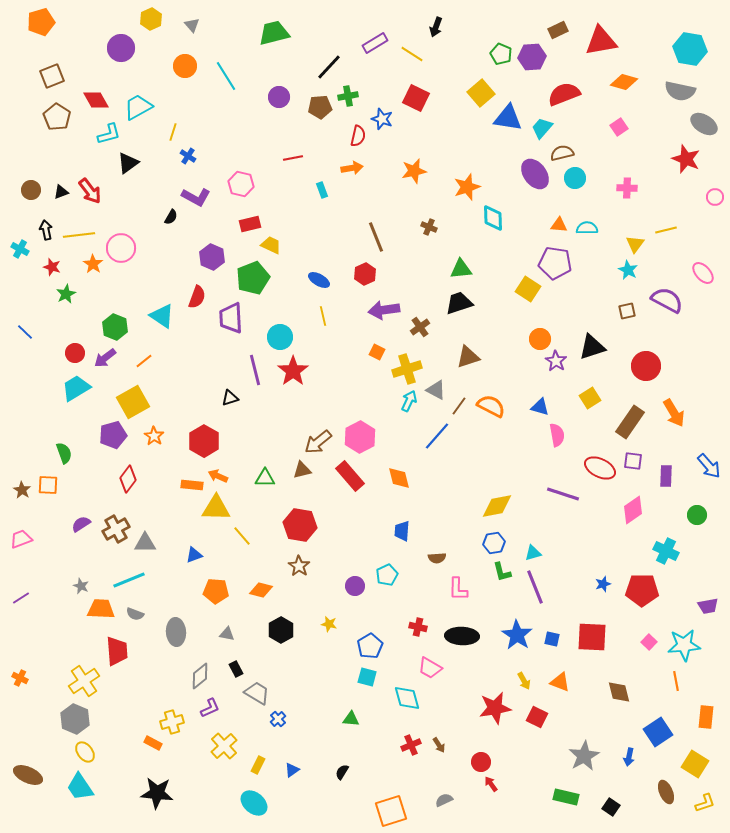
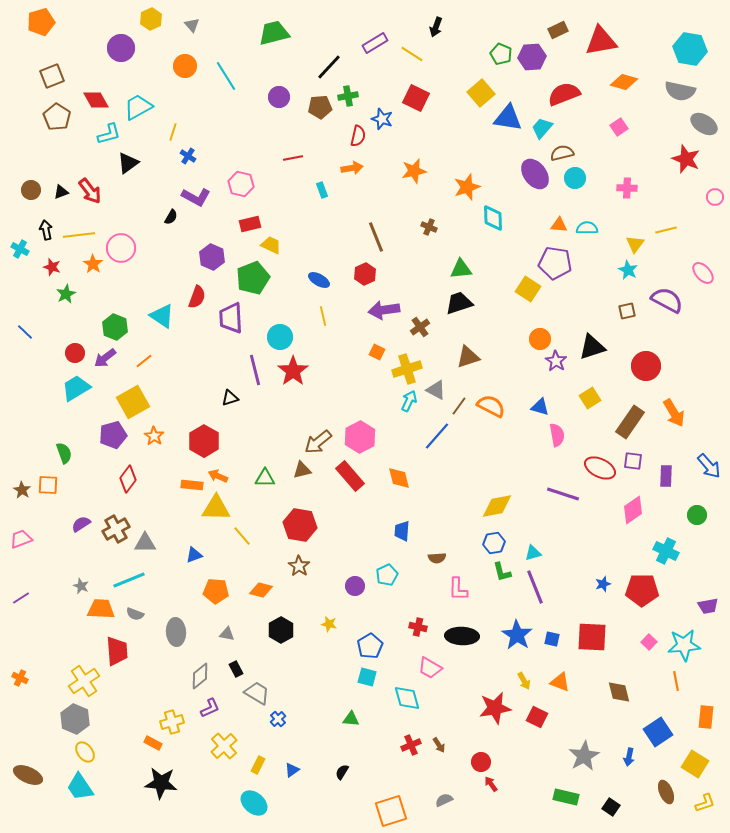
black star at (157, 793): moved 4 px right, 10 px up
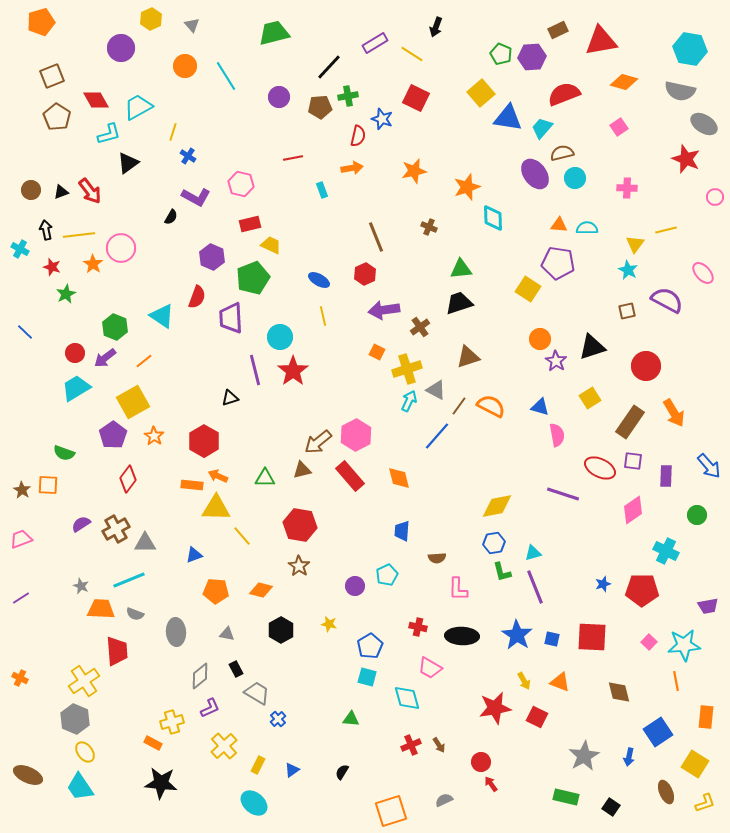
purple pentagon at (555, 263): moved 3 px right
purple pentagon at (113, 435): rotated 20 degrees counterclockwise
pink hexagon at (360, 437): moved 4 px left, 2 px up
green semicircle at (64, 453): rotated 130 degrees clockwise
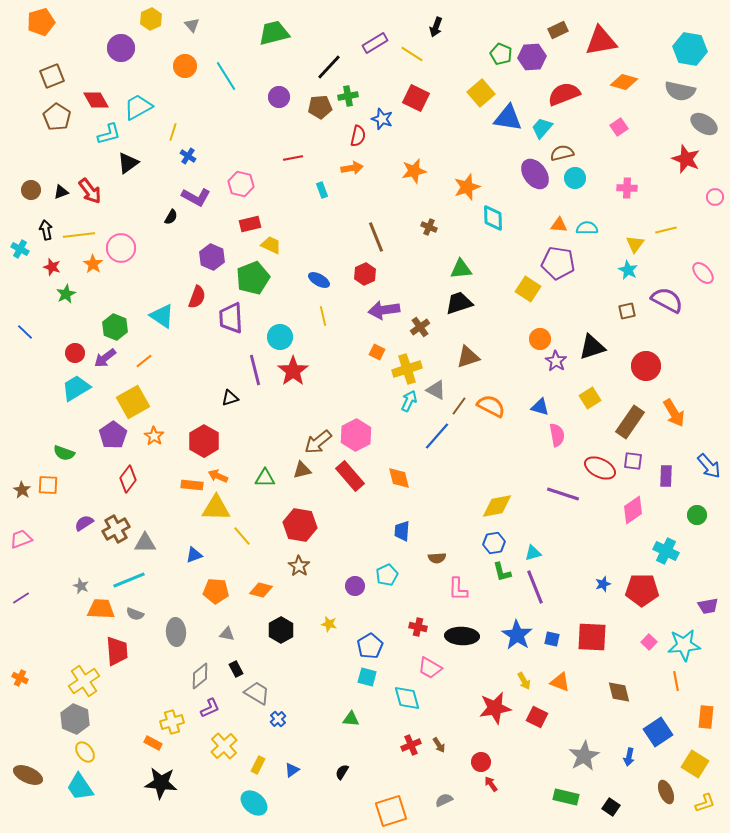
purple semicircle at (81, 524): moved 3 px right, 1 px up
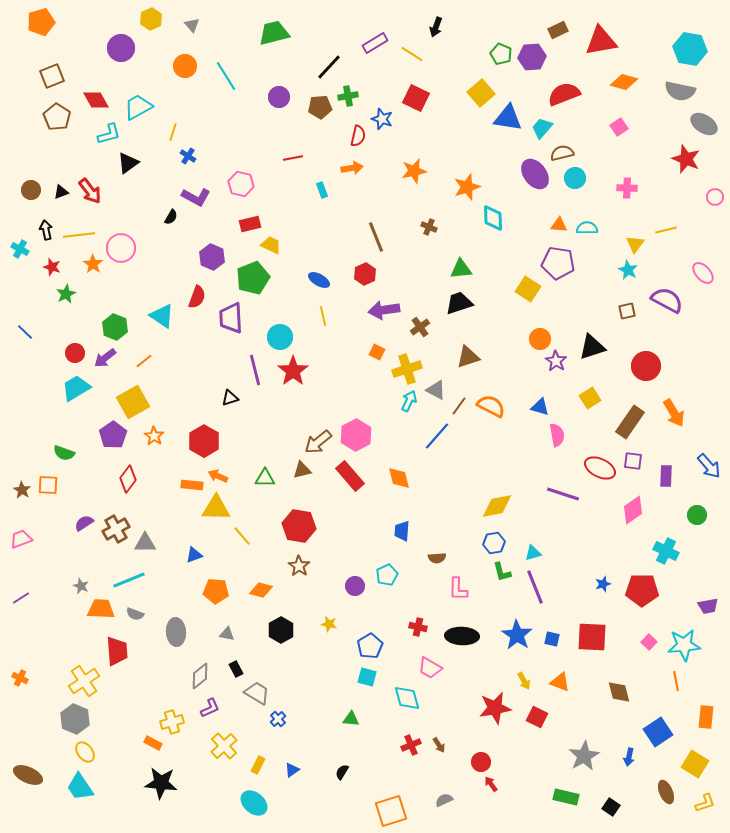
red hexagon at (300, 525): moved 1 px left, 1 px down
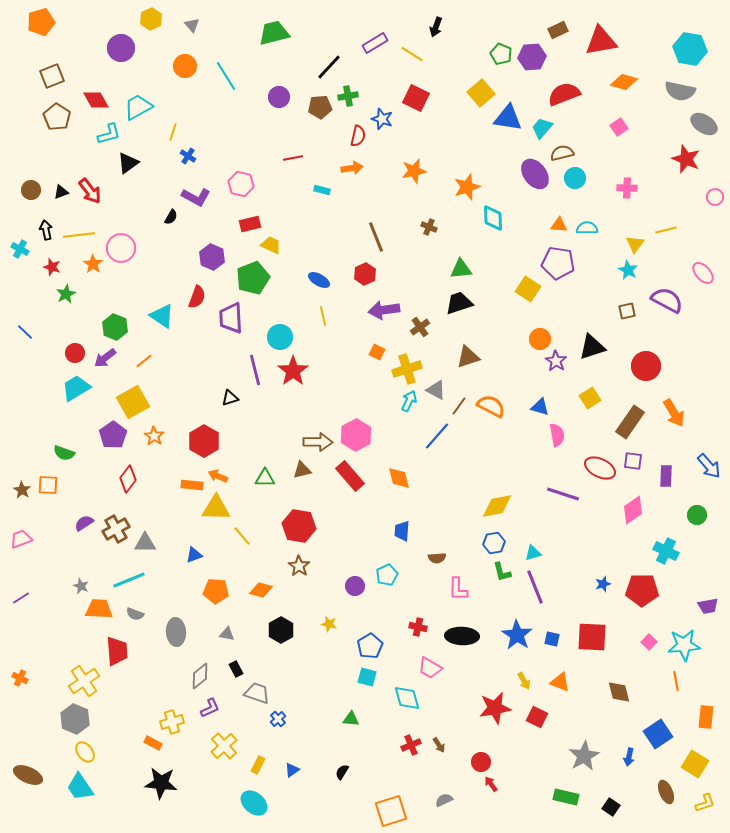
cyan rectangle at (322, 190): rotated 56 degrees counterclockwise
brown arrow at (318, 442): rotated 140 degrees counterclockwise
orange trapezoid at (101, 609): moved 2 px left
gray trapezoid at (257, 693): rotated 12 degrees counterclockwise
blue square at (658, 732): moved 2 px down
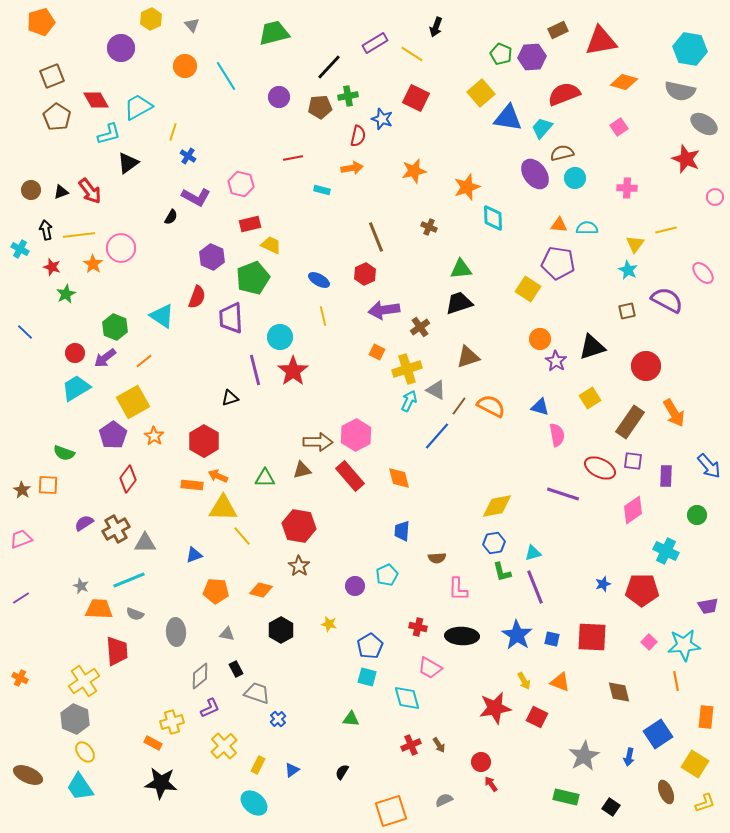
yellow triangle at (216, 508): moved 7 px right
